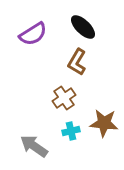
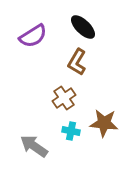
purple semicircle: moved 2 px down
cyan cross: rotated 24 degrees clockwise
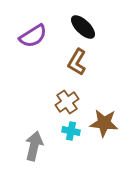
brown cross: moved 3 px right, 4 px down
gray arrow: rotated 68 degrees clockwise
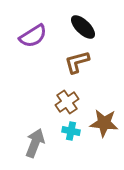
brown L-shape: rotated 44 degrees clockwise
gray arrow: moved 1 px right, 3 px up; rotated 8 degrees clockwise
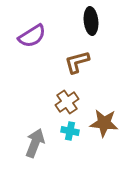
black ellipse: moved 8 px right, 6 px up; rotated 40 degrees clockwise
purple semicircle: moved 1 px left
cyan cross: moved 1 px left
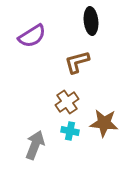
gray arrow: moved 2 px down
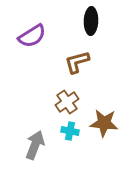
black ellipse: rotated 8 degrees clockwise
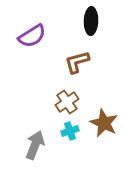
brown star: rotated 20 degrees clockwise
cyan cross: rotated 30 degrees counterclockwise
